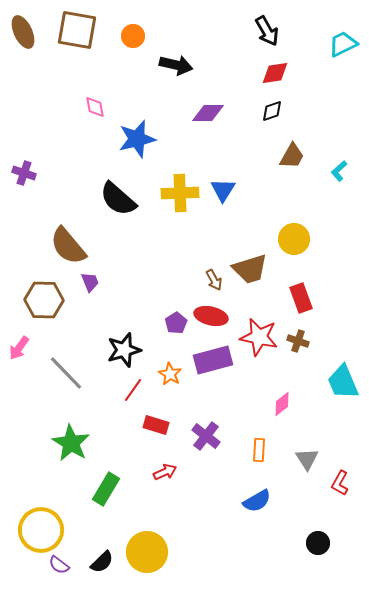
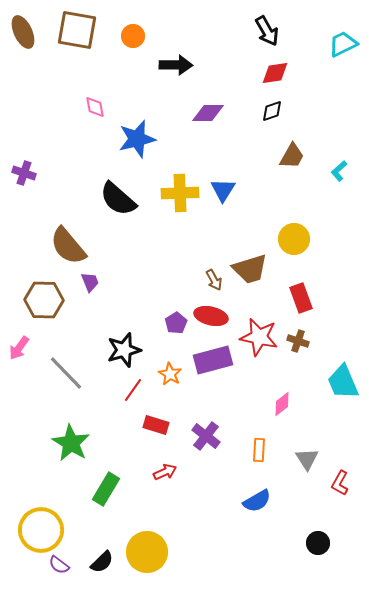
black arrow at (176, 65): rotated 12 degrees counterclockwise
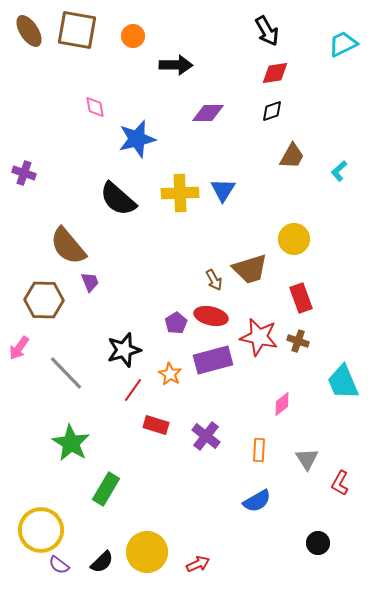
brown ellipse at (23, 32): moved 6 px right, 1 px up; rotated 8 degrees counterclockwise
red arrow at (165, 472): moved 33 px right, 92 px down
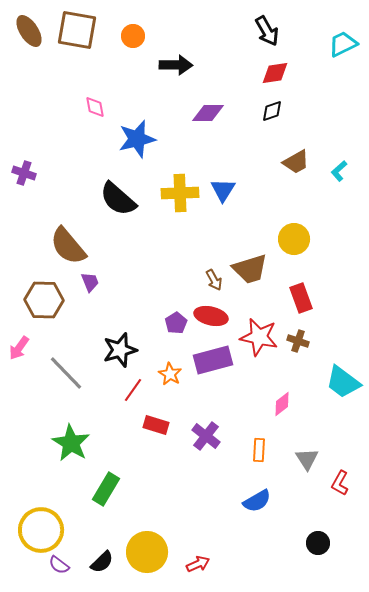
brown trapezoid at (292, 156): moved 4 px right, 6 px down; rotated 32 degrees clockwise
black star at (124, 350): moved 4 px left
cyan trapezoid at (343, 382): rotated 30 degrees counterclockwise
